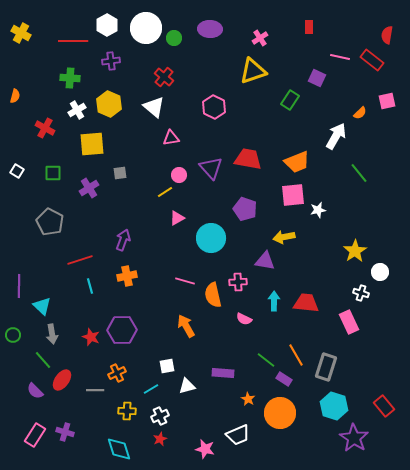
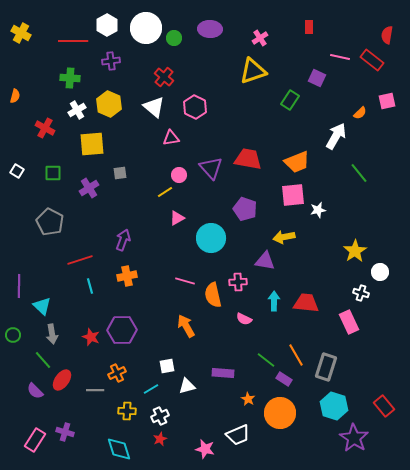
pink hexagon at (214, 107): moved 19 px left
pink rectangle at (35, 435): moved 5 px down
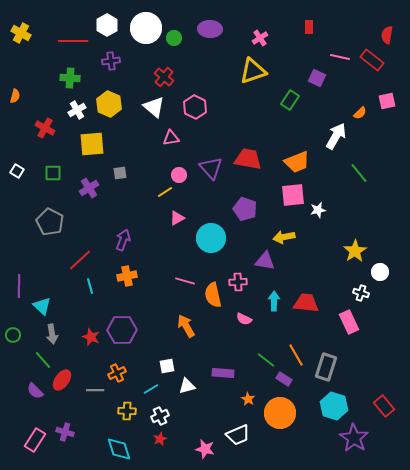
red line at (80, 260): rotated 25 degrees counterclockwise
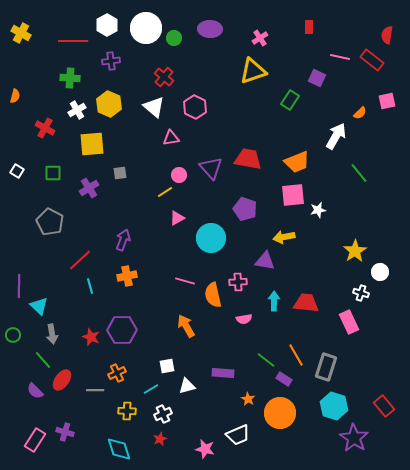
cyan triangle at (42, 306): moved 3 px left
pink semicircle at (244, 319): rotated 35 degrees counterclockwise
white cross at (160, 416): moved 3 px right, 2 px up
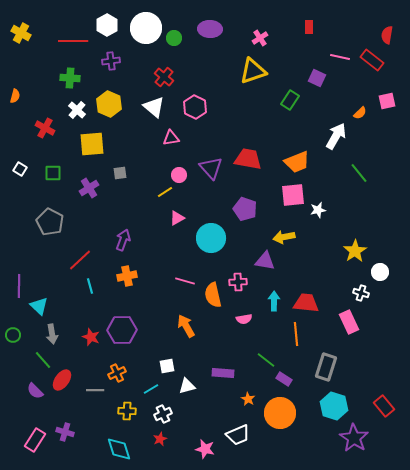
white cross at (77, 110): rotated 18 degrees counterclockwise
white square at (17, 171): moved 3 px right, 2 px up
orange line at (296, 355): moved 21 px up; rotated 25 degrees clockwise
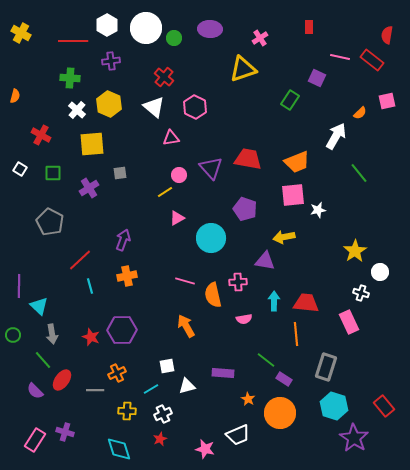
yellow triangle at (253, 71): moved 10 px left, 2 px up
red cross at (45, 128): moved 4 px left, 7 px down
